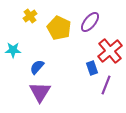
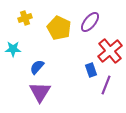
yellow cross: moved 5 px left, 2 px down; rotated 16 degrees clockwise
cyan star: moved 1 px up
blue rectangle: moved 1 px left, 2 px down
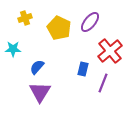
blue rectangle: moved 8 px left, 1 px up; rotated 32 degrees clockwise
purple line: moved 3 px left, 2 px up
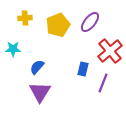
yellow cross: rotated 16 degrees clockwise
yellow pentagon: moved 1 px left, 3 px up; rotated 25 degrees clockwise
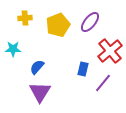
purple line: rotated 18 degrees clockwise
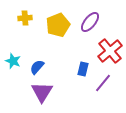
cyan star: moved 12 px down; rotated 21 degrees clockwise
purple triangle: moved 2 px right
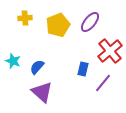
purple triangle: rotated 20 degrees counterclockwise
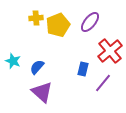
yellow cross: moved 11 px right
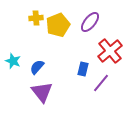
purple line: moved 2 px left
purple triangle: rotated 10 degrees clockwise
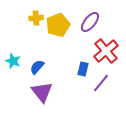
red cross: moved 4 px left
